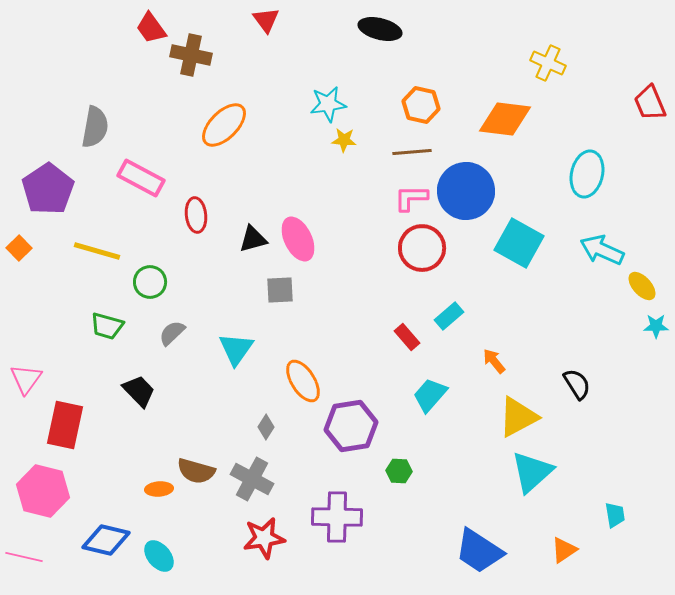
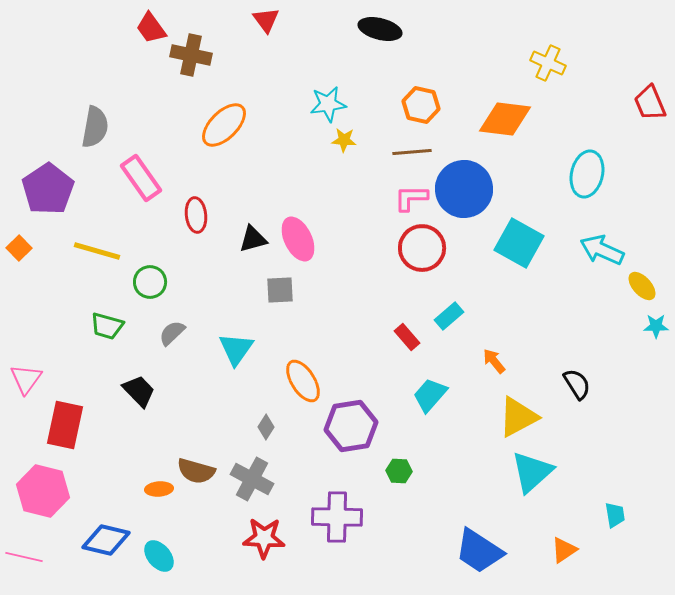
pink rectangle at (141, 178): rotated 27 degrees clockwise
blue circle at (466, 191): moved 2 px left, 2 px up
red star at (264, 538): rotated 12 degrees clockwise
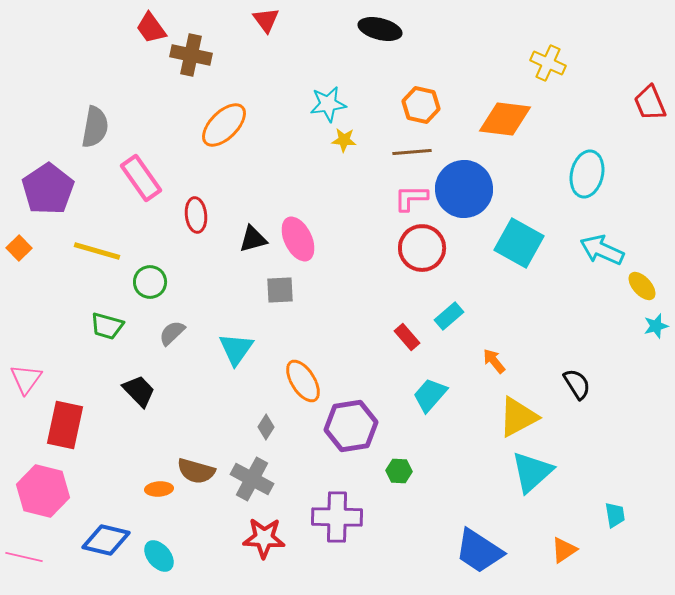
cyan star at (656, 326): rotated 15 degrees counterclockwise
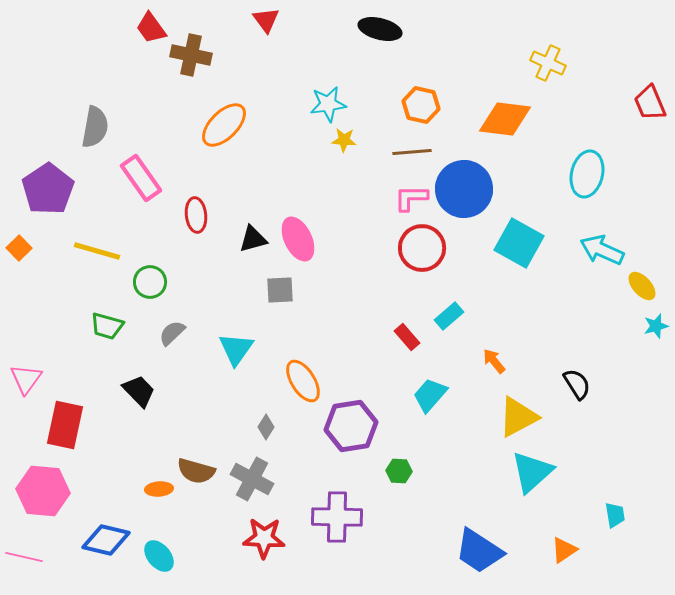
pink hexagon at (43, 491): rotated 9 degrees counterclockwise
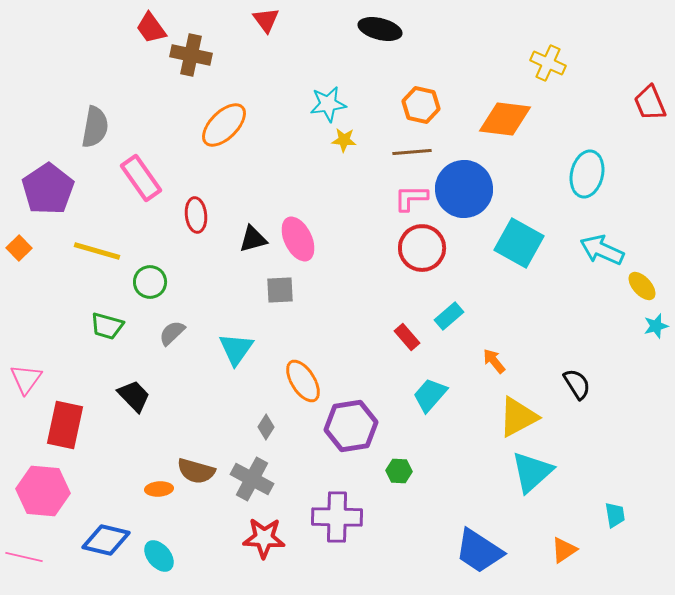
black trapezoid at (139, 391): moved 5 px left, 5 px down
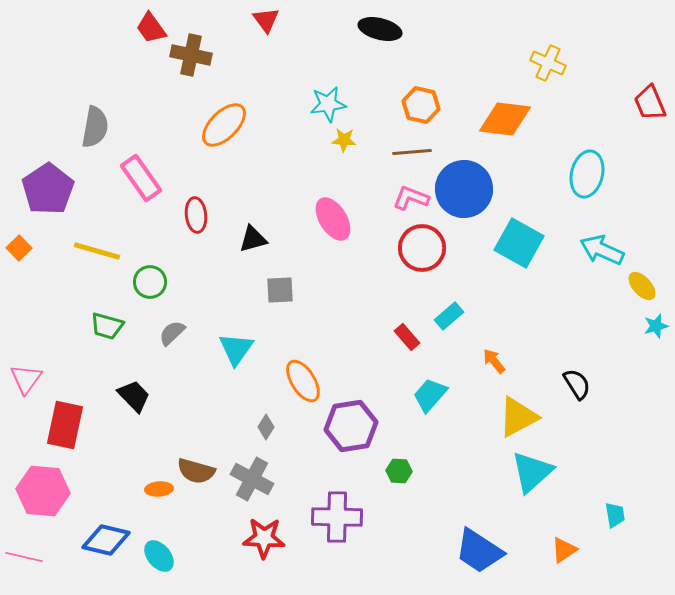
pink L-shape at (411, 198): rotated 21 degrees clockwise
pink ellipse at (298, 239): moved 35 px right, 20 px up; rotated 6 degrees counterclockwise
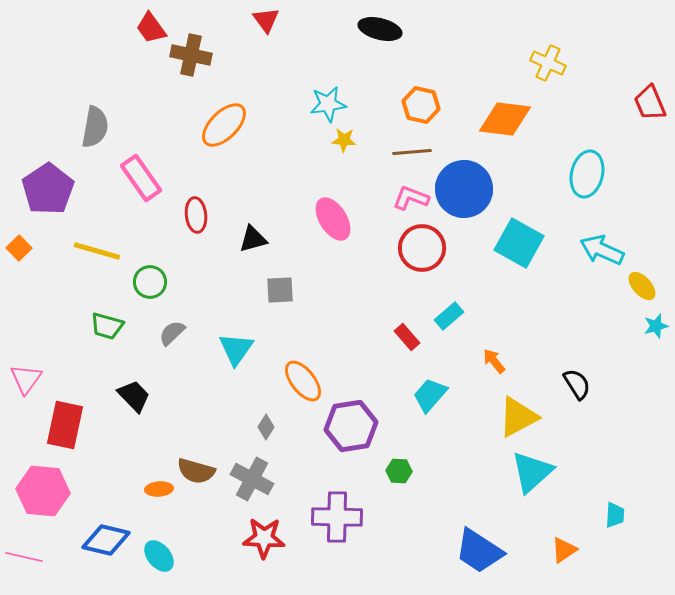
orange ellipse at (303, 381): rotated 6 degrees counterclockwise
cyan trapezoid at (615, 515): rotated 12 degrees clockwise
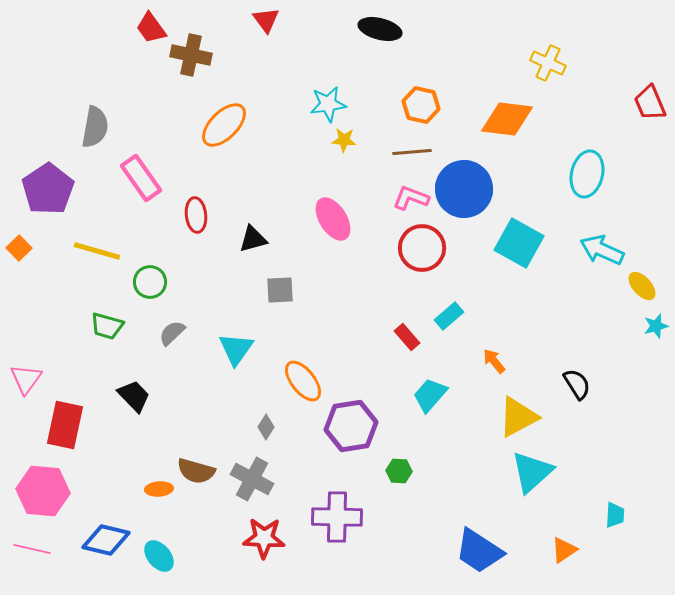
orange diamond at (505, 119): moved 2 px right
pink line at (24, 557): moved 8 px right, 8 px up
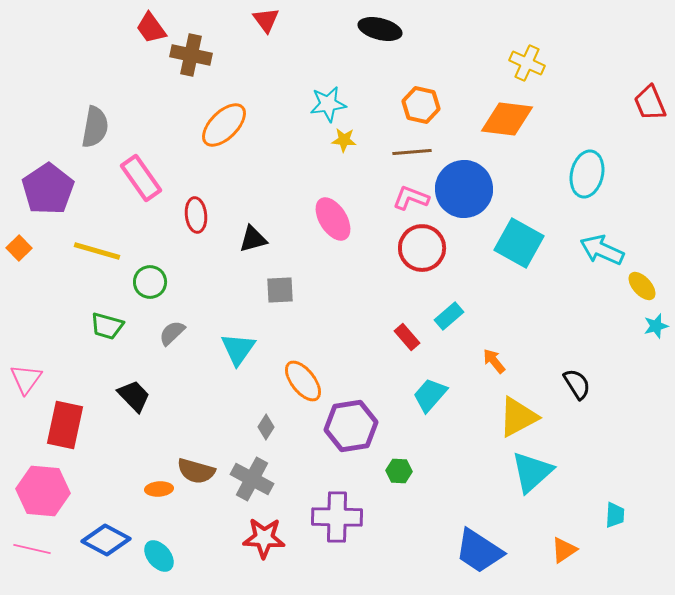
yellow cross at (548, 63): moved 21 px left
cyan triangle at (236, 349): moved 2 px right
blue diamond at (106, 540): rotated 15 degrees clockwise
